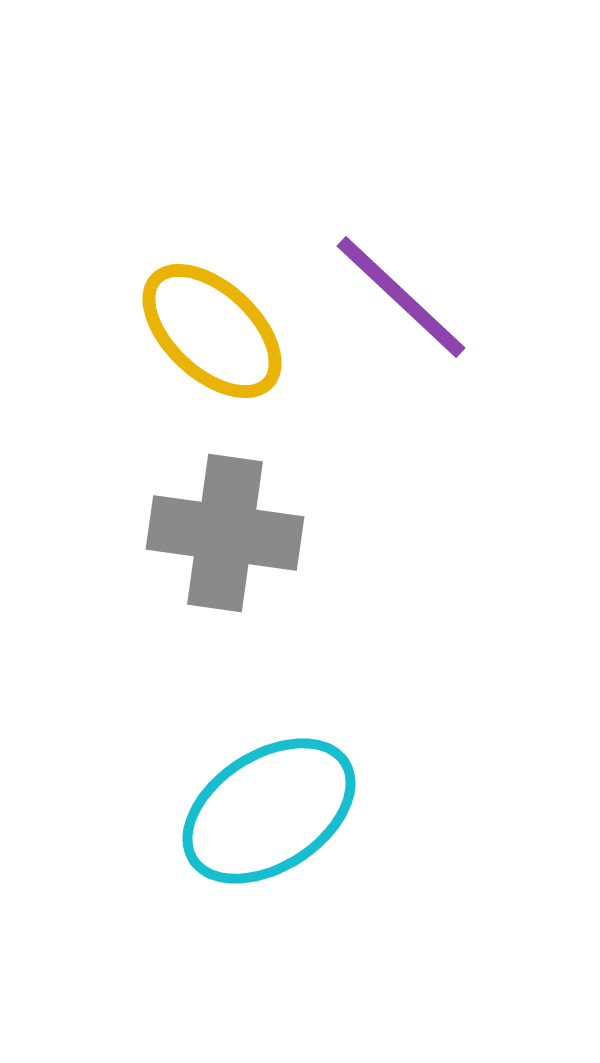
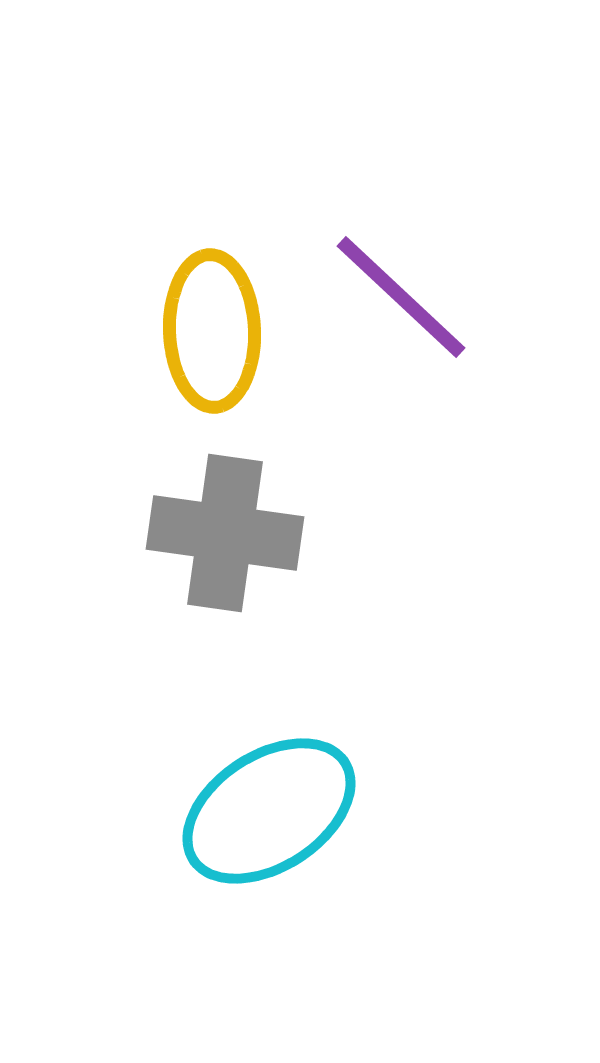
yellow ellipse: rotated 45 degrees clockwise
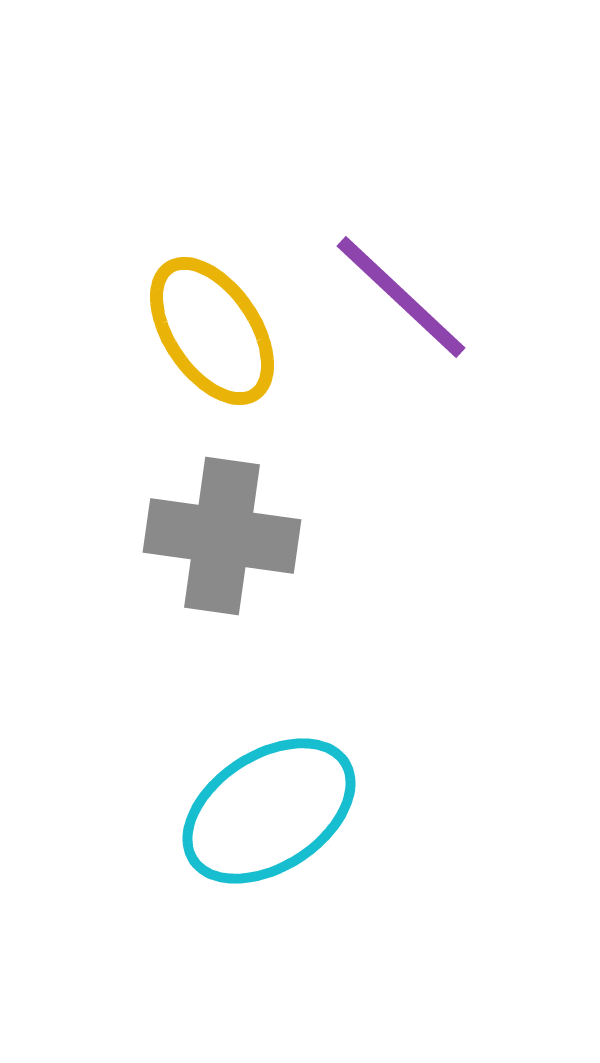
yellow ellipse: rotated 32 degrees counterclockwise
gray cross: moved 3 px left, 3 px down
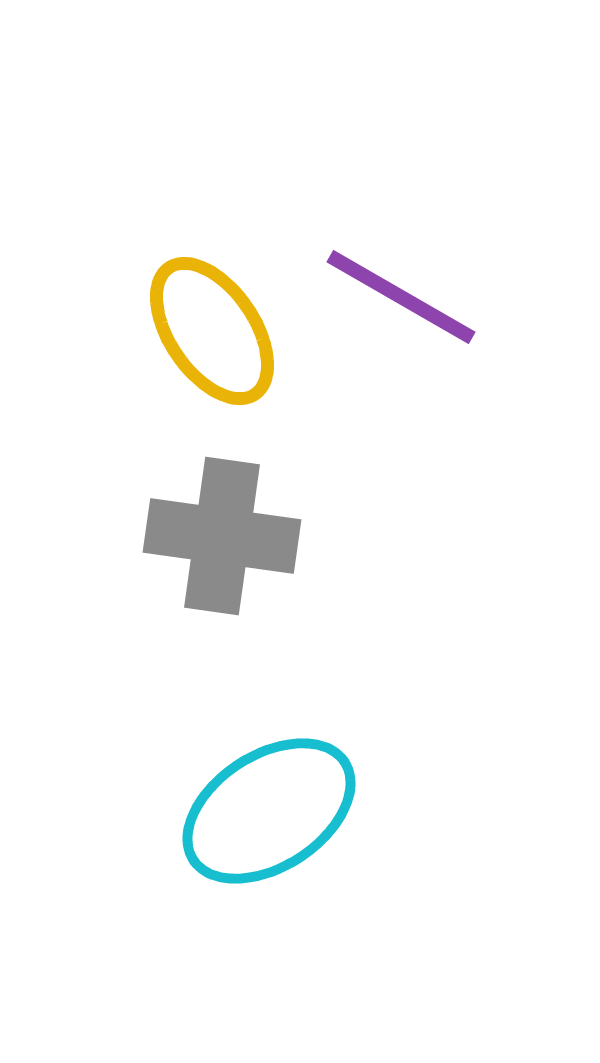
purple line: rotated 13 degrees counterclockwise
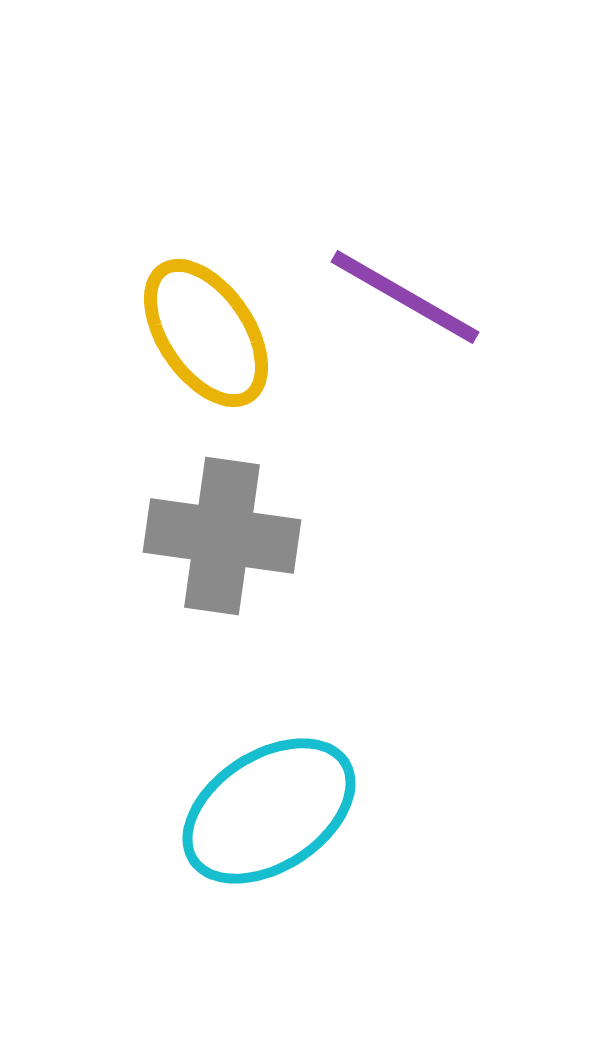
purple line: moved 4 px right
yellow ellipse: moved 6 px left, 2 px down
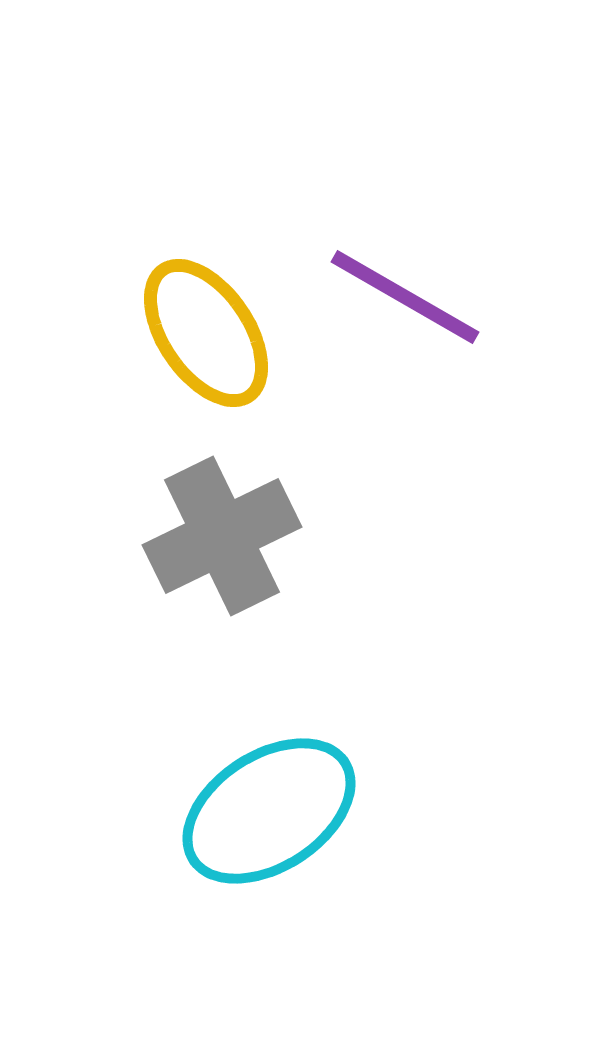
gray cross: rotated 34 degrees counterclockwise
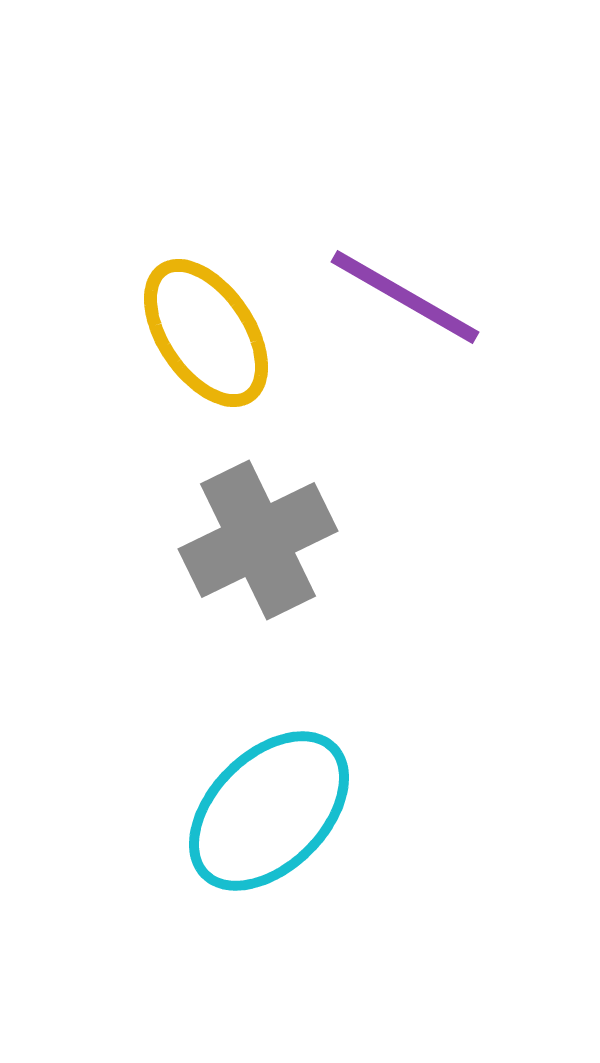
gray cross: moved 36 px right, 4 px down
cyan ellipse: rotated 12 degrees counterclockwise
